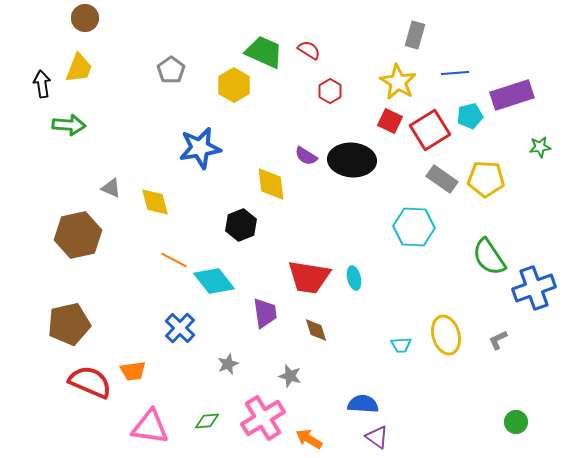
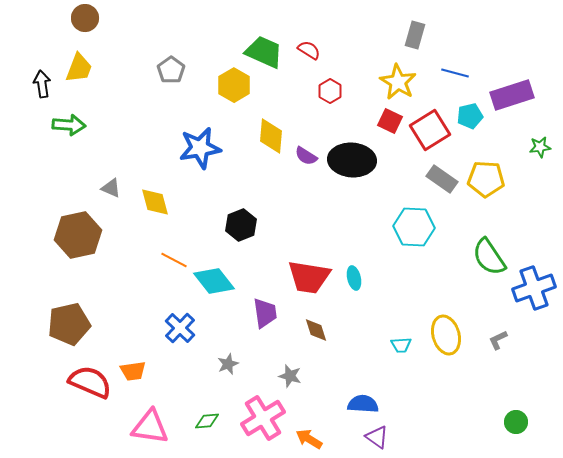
blue line at (455, 73): rotated 20 degrees clockwise
yellow diamond at (271, 184): moved 48 px up; rotated 12 degrees clockwise
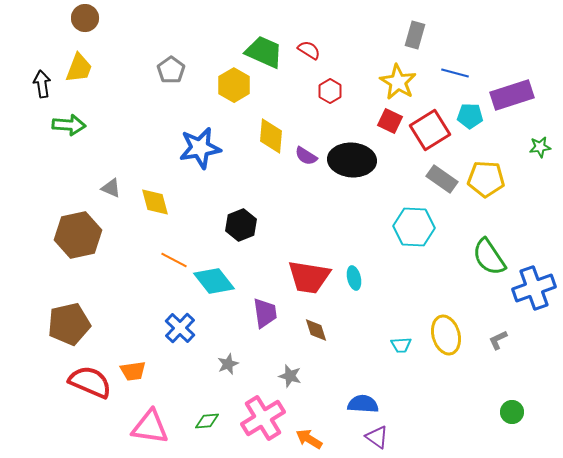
cyan pentagon at (470, 116): rotated 15 degrees clockwise
green circle at (516, 422): moved 4 px left, 10 px up
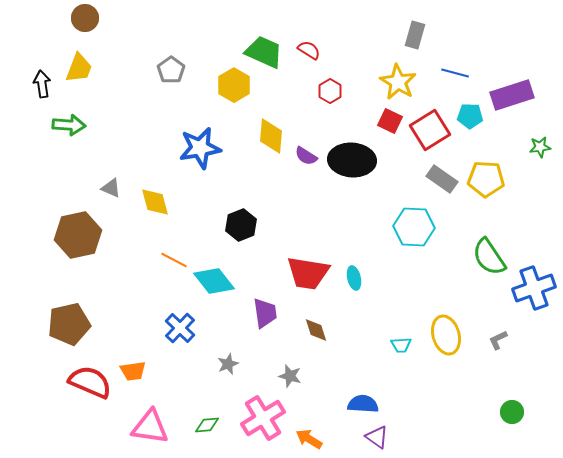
red trapezoid at (309, 277): moved 1 px left, 4 px up
green diamond at (207, 421): moved 4 px down
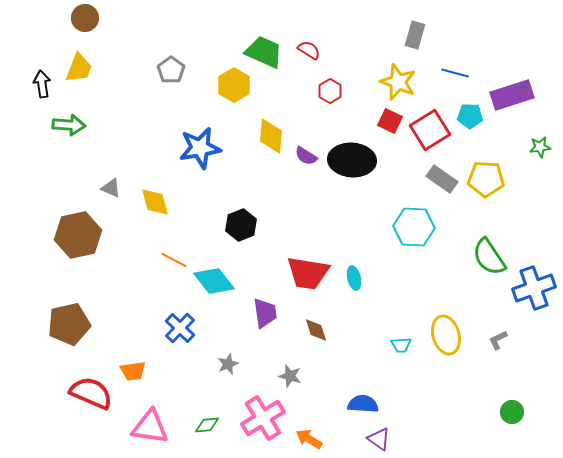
yellow star at (398, 82): rotated 9 degrees counterclockwise
red semicircle at (90, 382): moved 1 px right, 11 px down
purple triangle at (377, 437): moved 2 px right, 2 px down
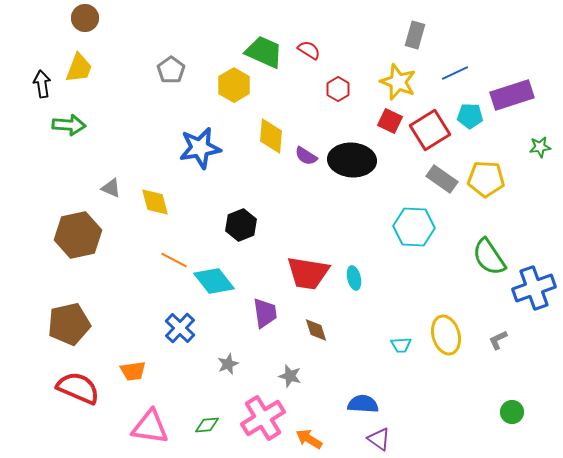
blue line at (455, 73): rotated 40 degrees counterclockwise
red hexagon at (330, 91): moved 8 px right, 2 px up
red semicircle at (91, 393): moved 13 px left, 5 px up
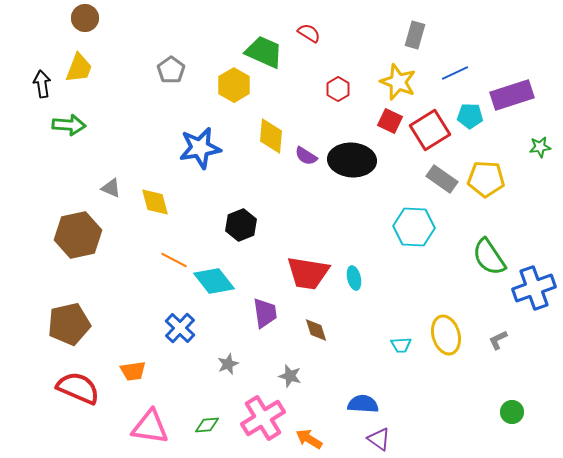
red semicircle at (309, 50): moved 17 px up
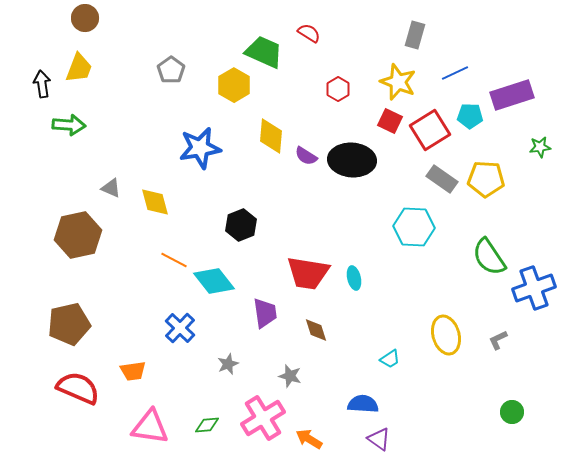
cyan trapezoid at (401, 345): moved 11 px left, 14 px down; rotated 30 degrees counterclockwise
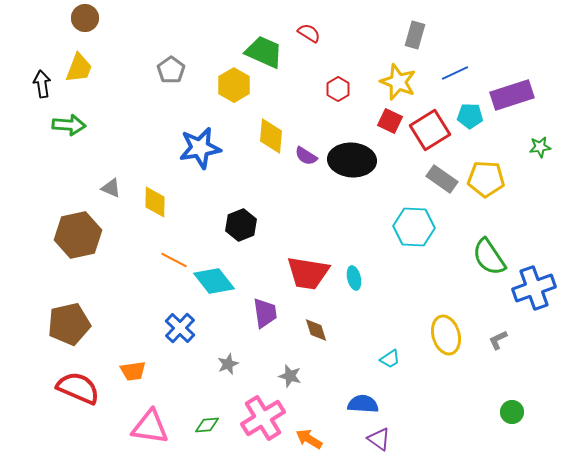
yellow diamond at (155, 202): rotated 16 degrees clockwise
